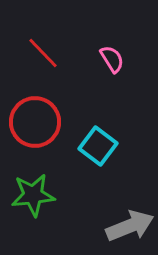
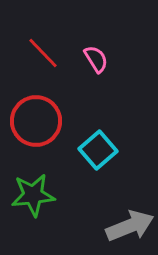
pink semicircle: moved 16 px left
red circle: moved 1 px right, 1 px up
cyan square: moved 4 px down; rotated 12 degrees clockwise
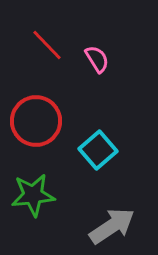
red line: moved 4 px right, 8 px up
pink semicircle: moved 1 px right
gray arrow: moved 18 px left; rotated 12 degrees counterclockwise
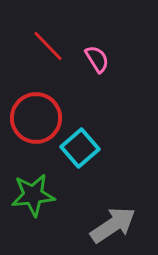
red line: moved 1 px right, 1 px down
red circle: moved 3 px up
cyan square: moved 18 px left, 2 px up
gray arrow: moved 1 px right, 1 px up
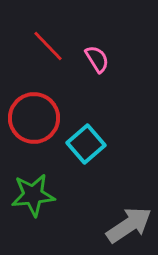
red circle: moved 2 px left
cyan square: moved 6 px right, 4 px up
gray arrow: moved 16 px right
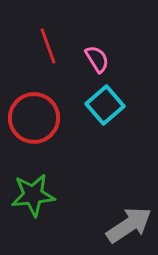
red line: rotated 24 degrees clockwise
cyan square: moved 19 px right, 39 px up
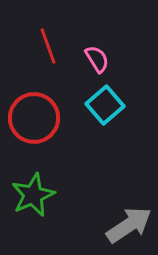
green star: rotated 18 degrees counterclockwise
